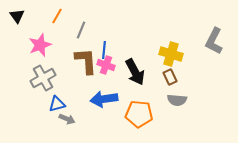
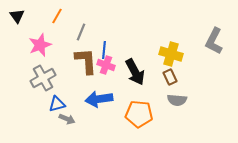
gray line: moved 2 px down
blue arrow: moved 5 px left
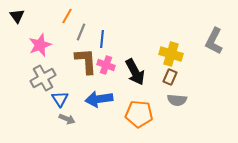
orange line: moved 10 px right
blue line: moved 2 px left, 11 px up
brown rectangle: rotated 49 degrees clockwise
blue triangle: moved 3 px right, 5 px up; rotated 48 degrees counterclockwise
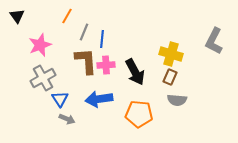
gray line: moved 3 px right
pink cross: rotated 24 degrees counterclockwise
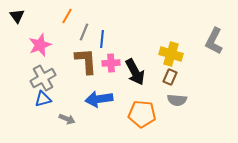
pink cross: moved 5 px right, 2 px up
blue triangle: moved 17 px left; rotated 48 degrees clockwise
orange pentagon: moved 3 px right
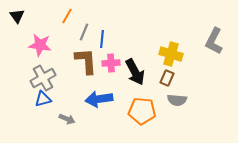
pink star: rotated 30 degrees clockwise
brown rectangle: moved 3 px left, 1 px down
orange pentagon: moved 3 px up
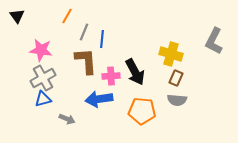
pink star: moved 1 px right, 5 px down
pink cross: moved 13 px down
brown rectangle: moved 9 px right
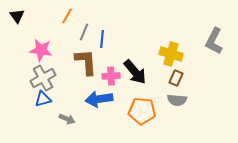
brown L-shape: moved 1 px down
black arrow: rotated 12 degrees counterclockwise
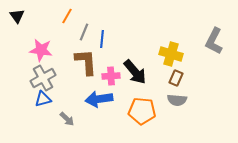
gray arrow: rotated 21 degrees clockwise
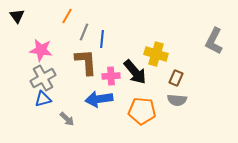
yellow cross: moved 15 px left
